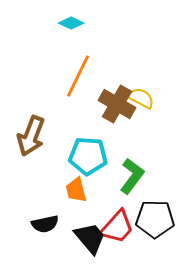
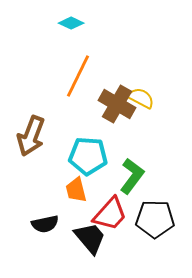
red trapezoid: moved 7 px left, 13 px up
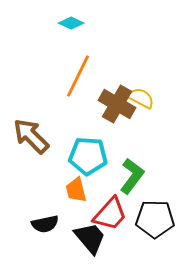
brown arrow: rotated 114 degrees clockwise
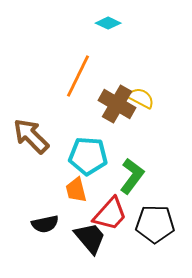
cyan diamond: moved 37 px right
black pentagon: moved 5 px down
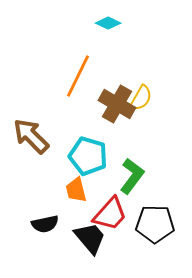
yellow semicircle: rotated 92 degrees clockwise
cyan pentagon: rotated 12 degrees clockwise
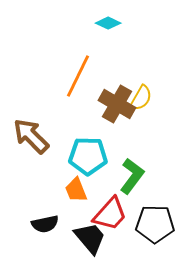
cyan pentagon: rotated 15 degrees counterclockwise
orange trapezoid: rotated 8 degrees counterclockwise
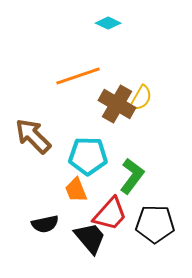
orange line: rotated 45 degrees clockwise
brown arrow: moved 2 px right
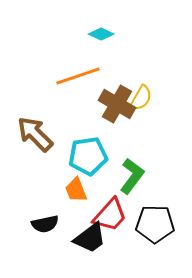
cyan diamond: moved 7 px left, 11 px down
brown arrow: moved 2 px right, 2 px up
cyan pentagon: rotated 9 degrees counterclockwise
red trapezoid: moved 1 px down
black trapezoid: rotated 93 degrees clockwise
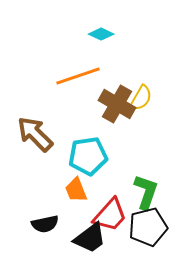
green L-shape: moved 14 px right, 16 px down; rotated 18 degrees counterclockwise
black pentagon: moved 7 px left, 3 px down; rotated 15 degrees counterclockwise
